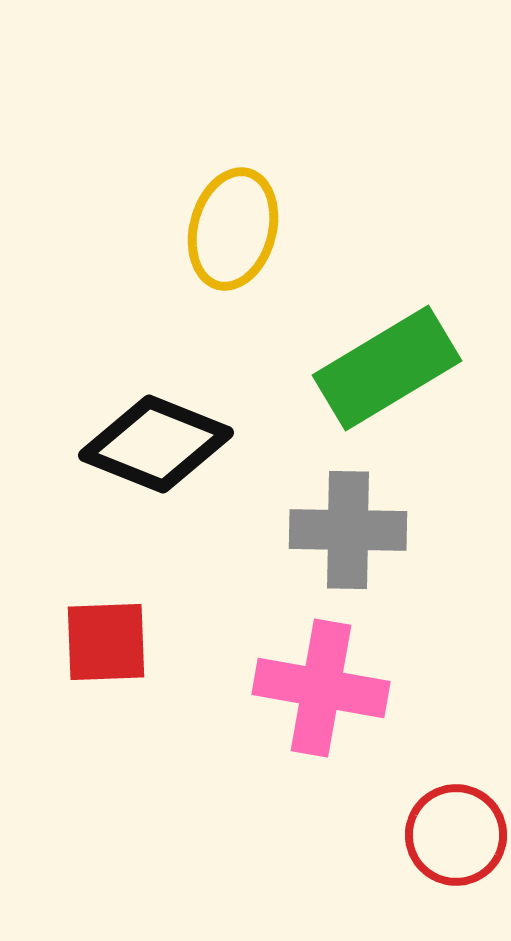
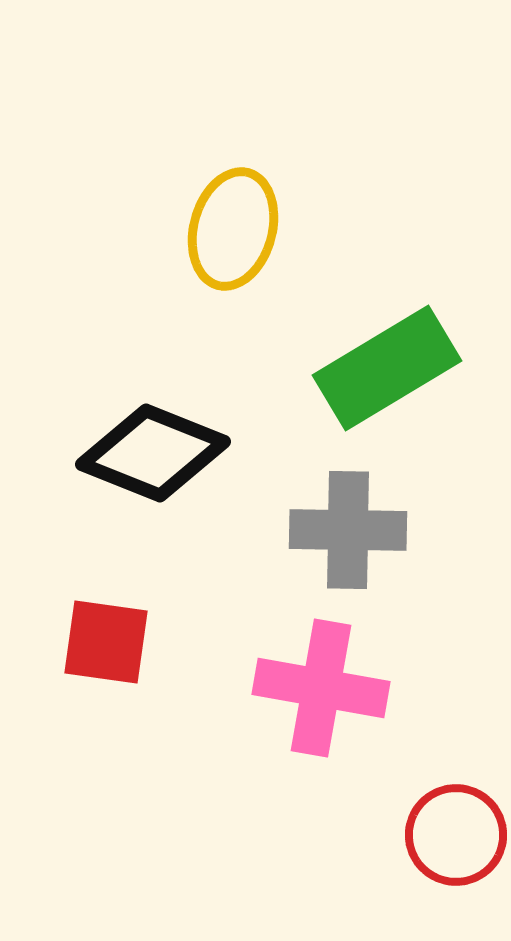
black diamond: moved 3 px left, 9 px down
red square: rotated 10 degrees clockwise
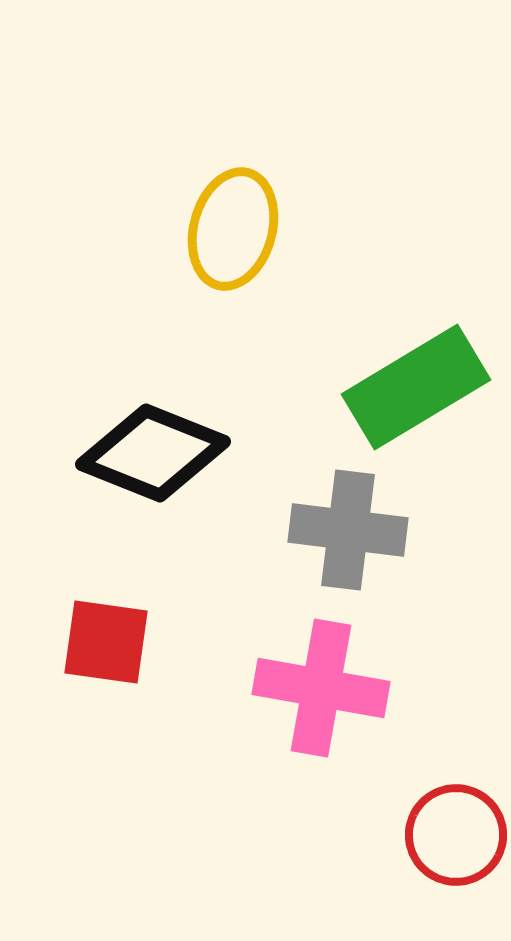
green rectangle: moved 29 px right, 19 px down
gray cross: rotated 6 degrees clockwise
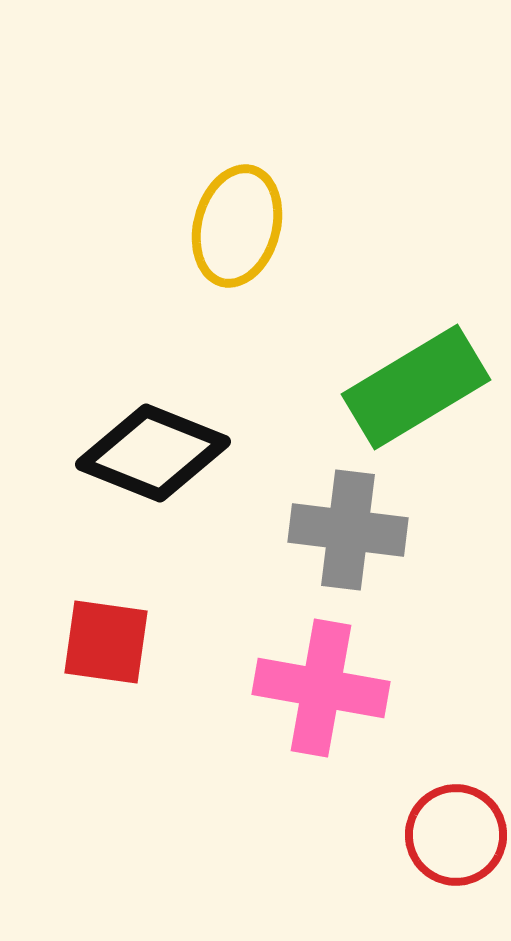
yellow ellipse: moved 4 px right, 3 px up
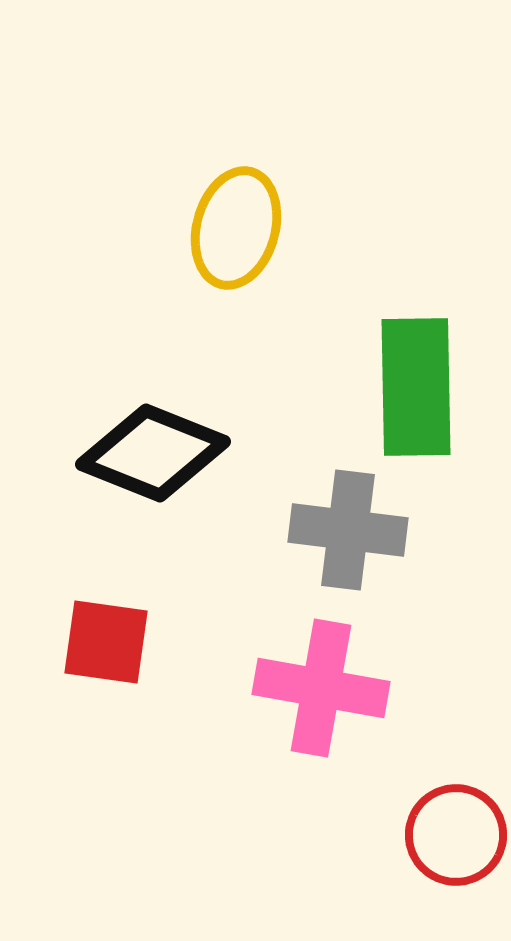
yellow ellipse: moved 1 px left, 2 px down
green rectangle: rotated 60 degrees counterclockwise
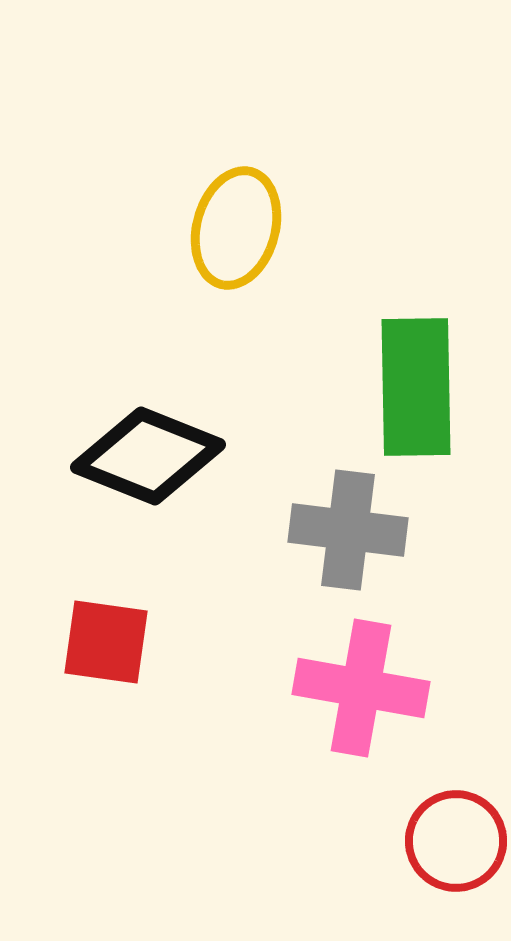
black diamond: moved 5 px left, 3 px down
pink cross: moved 40 px right
red circle: moved 6 px down
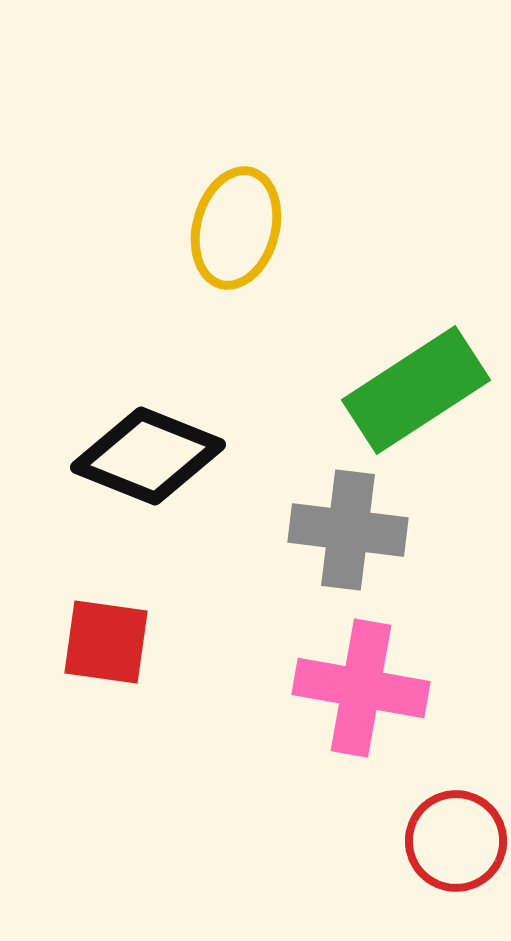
green rectangle: moved 3 px down; rotated 58 degrees clockwise
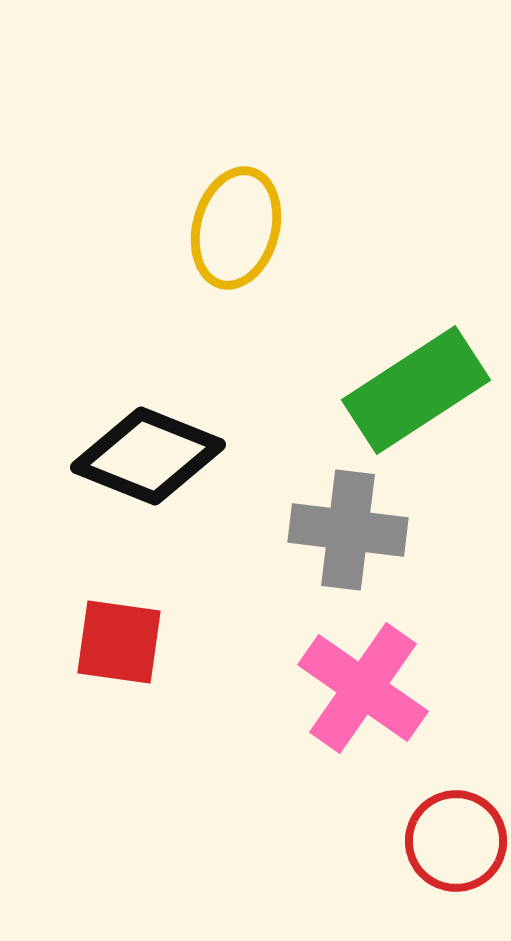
red square: moved 13 px right
pink cross: moved 2 px right; rotated 25 degrees clockwise
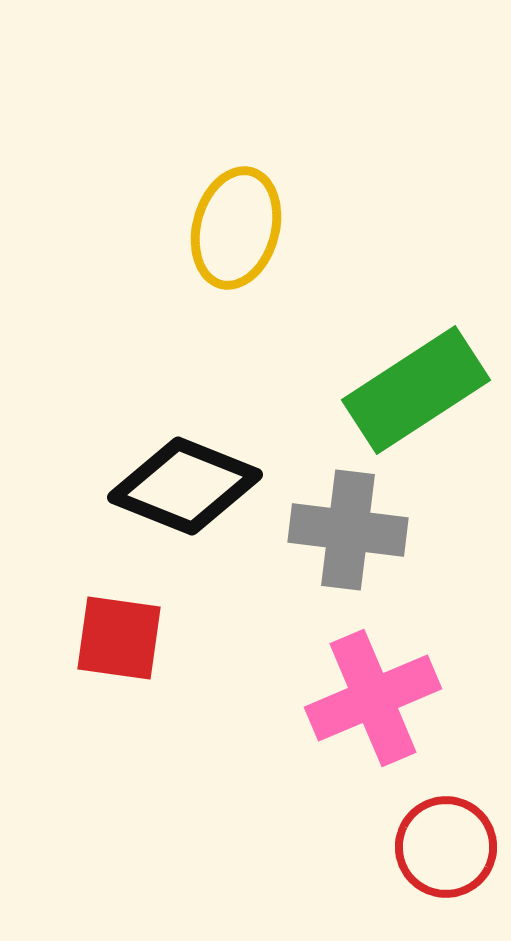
black diamond: moved 37 px right, 30 px down
red square: moved 4 px up
pink cross: moved 10 px right, 10 px down; rotated 32 degrees clockwise
red circle: moved 10 px left, 6 px down
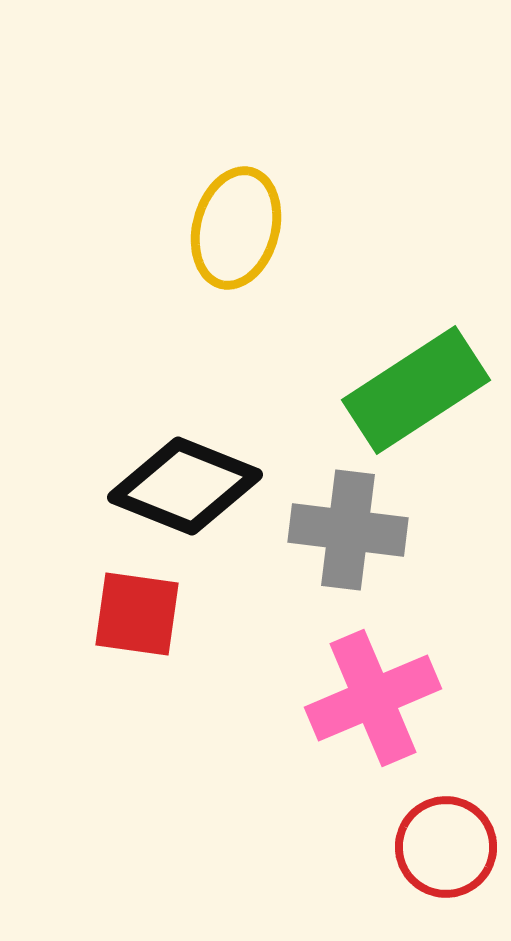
red square: moved 18 px right, 24 px up
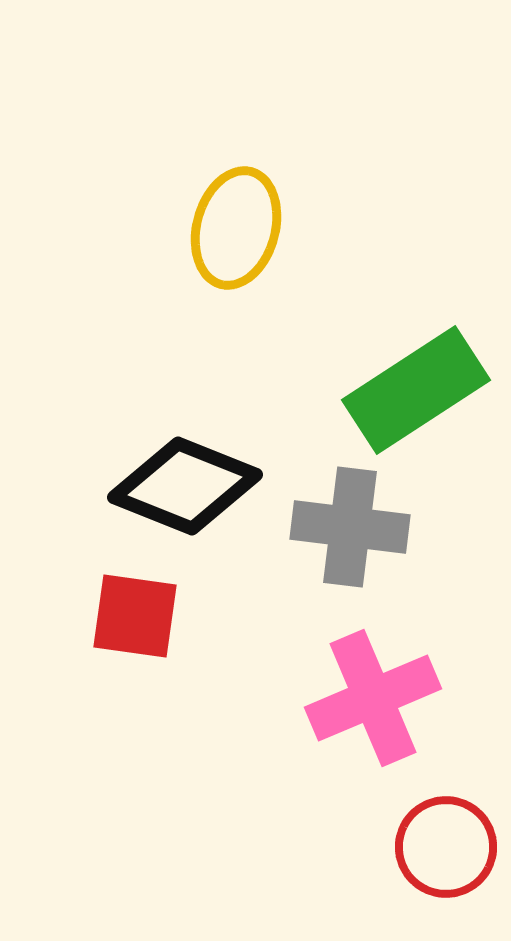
gray cross: moved 2 px right, 3 px up
red square: moved 2 px left, 2 px down
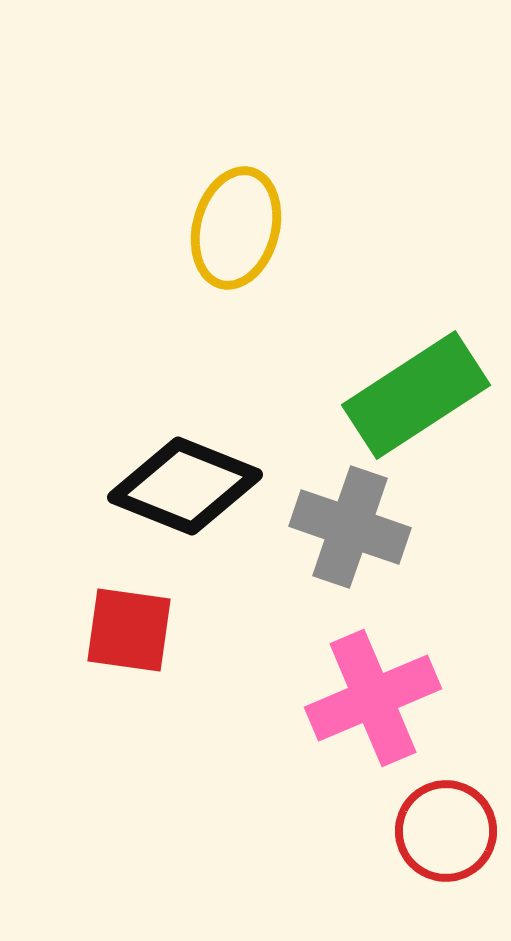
green rectangle: moved 5 px down
gray cross: rotated 12 degrees clockwise
red square: moved 6 px left, 14 px down
red circle: moved 16 px up
